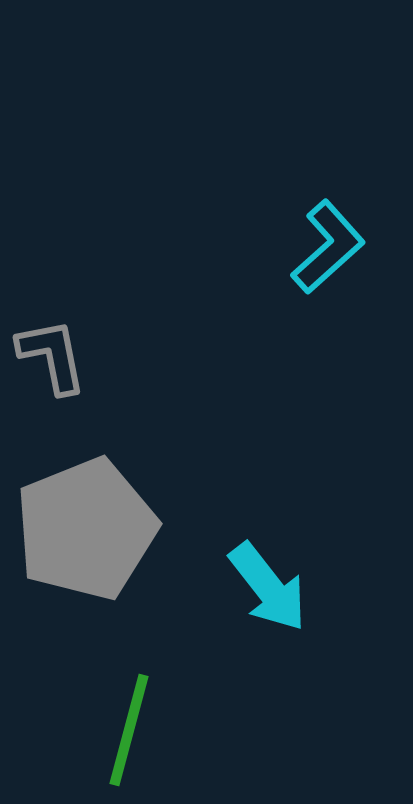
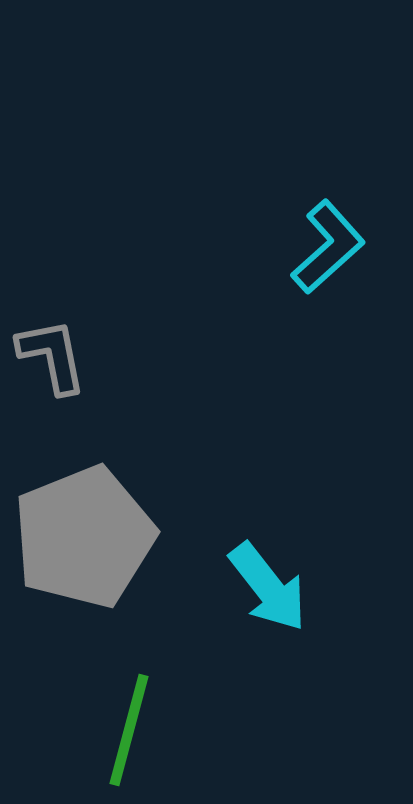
gray pentagon: moved 2 px left, 8 px down
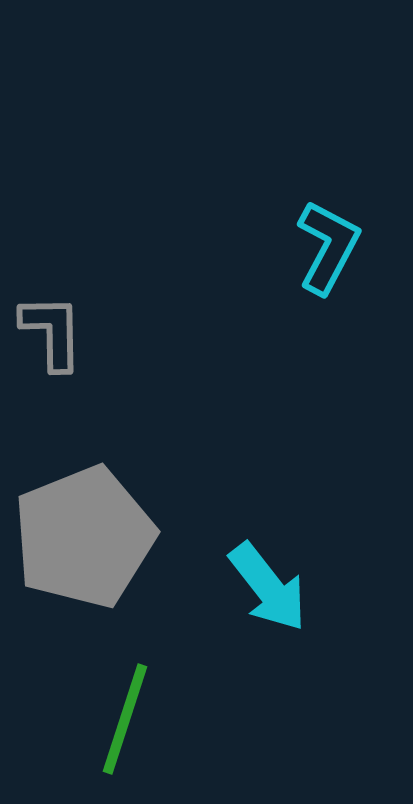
cyan L-shape: rotated 20 degrees counterclockwise
gray L-shape: moved 24 px up; rotated 10 degrees clockwise
green line: moved 4 px left, 11 px up; rotated 3 degrees clockwise
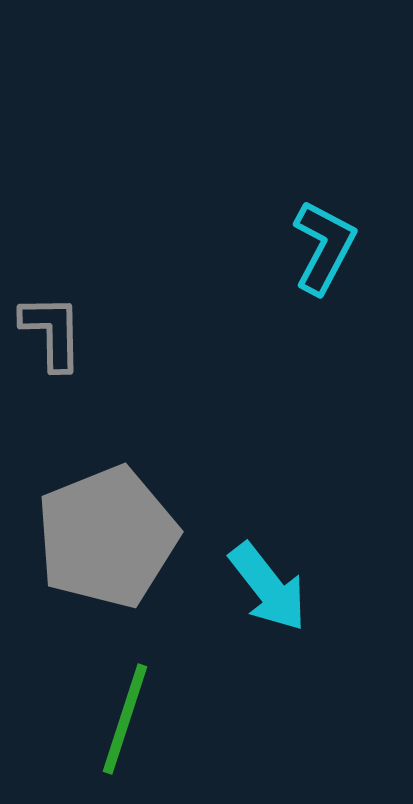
cyan L-shape: moved 4 px left
gray pentagon: moved 23 px right
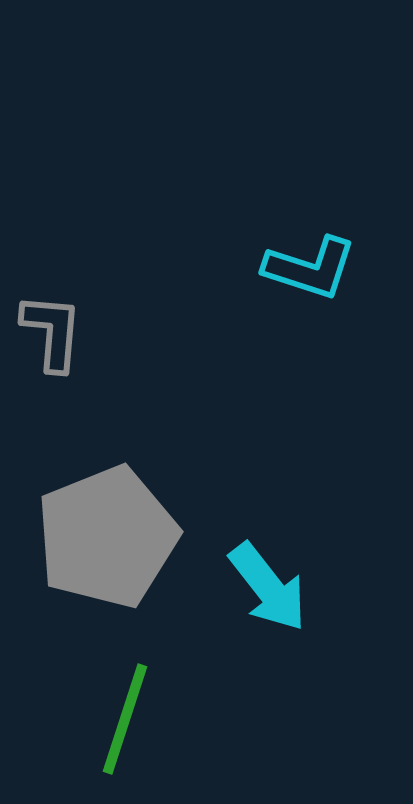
cyan L-shape: moved 14 px left, 21 px down; rotated 80 degrees clockwise
gray L-shape: rotated 6 degrees clockwise
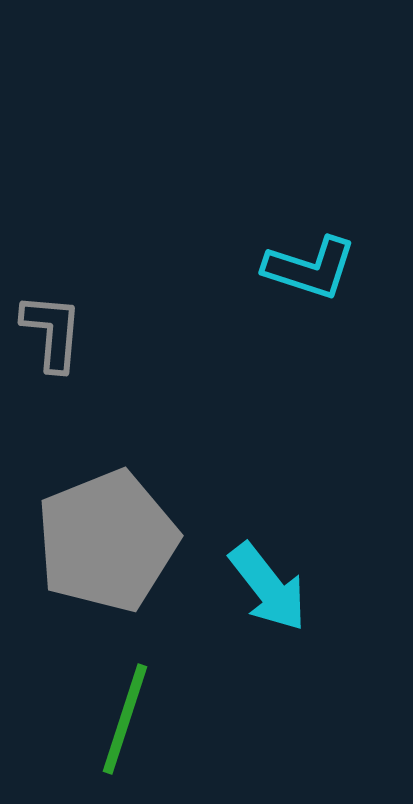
gray pentagon: moved 4 px down
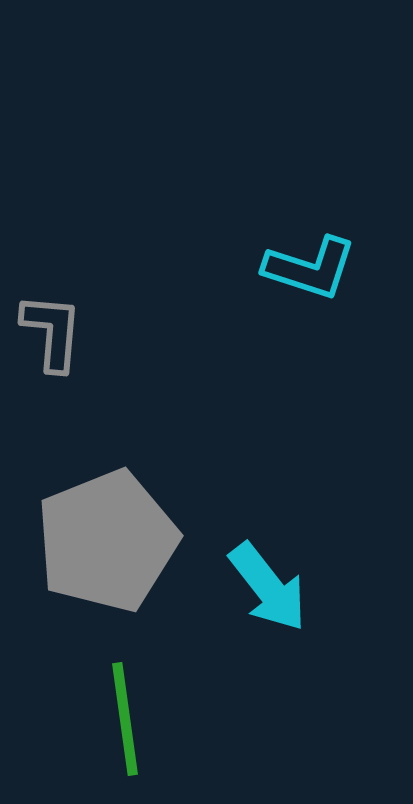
green line: rotated 26 degrees counterclockwise
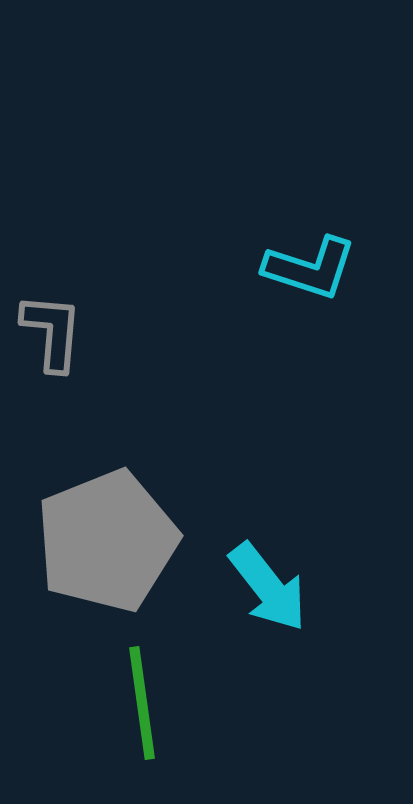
green line: moved 17 px right, 16 px up
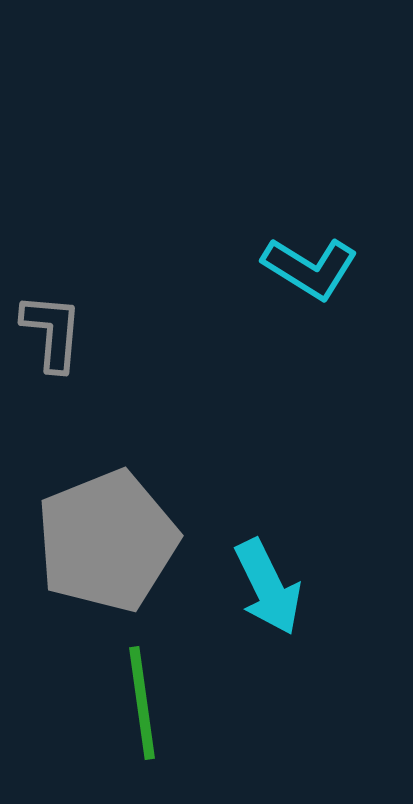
cyan L-shape: rotated 14 degrees clockwise
cyan arrow: rotated 12 degrees clockwise
